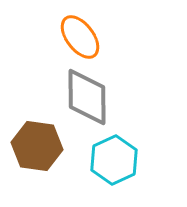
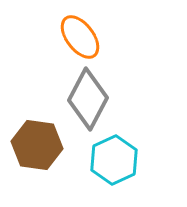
gray diamond: moved 1 px right, 2 px down; rotated 28 degrees clockwise
brown hexagon: moved 1 px up
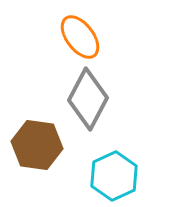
cyan hexagon: moved 16 px down
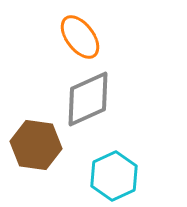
gray diamond: rotated 38 degrees clockwise
brown hexagon: moved 1 px left
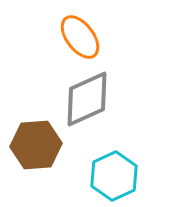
gray diamond: moved 1 px left
brown hexagon: rotated 12 degrees counterclockwise
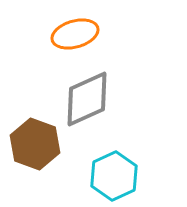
orange ellipse: moved 5 px left, 3 px up; rotated 69 degrees counterclockwise
brown hexagon: moved 1 px left, 1 px up; rotated 24 degrees clockwise
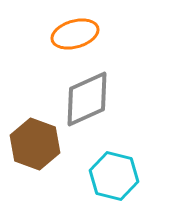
cyan hexagon: rotated 21 degrees counterclockwise
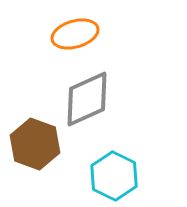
cyan hexagon: rotated 12 degrees clockwise
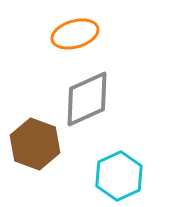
cyan hexagon: moved 5 px right; rotated 9 degrees clockwise
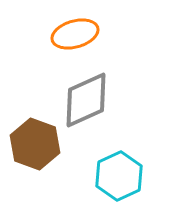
gray diamond: moved 1 px left, 1 px down
